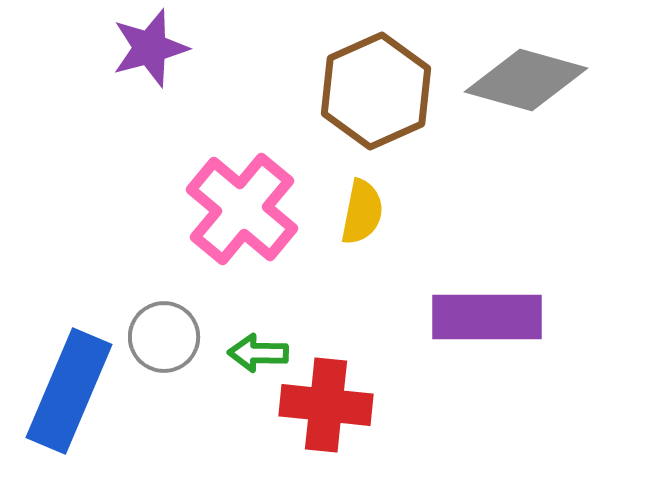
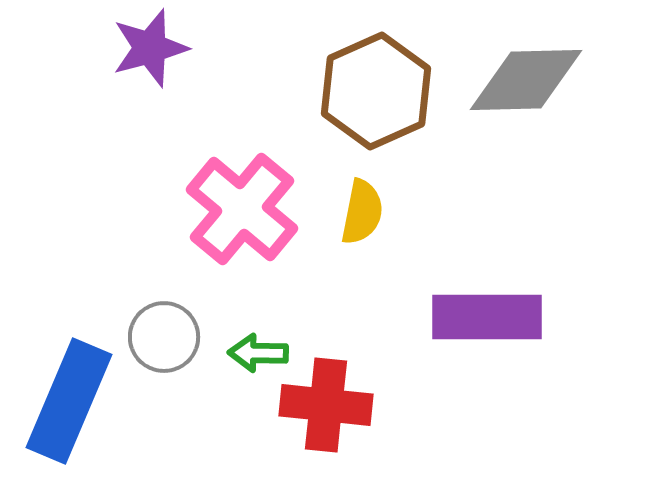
gray diamond: rotated 17 degrees counterclockwise
blue rectangle: moved 10 px down
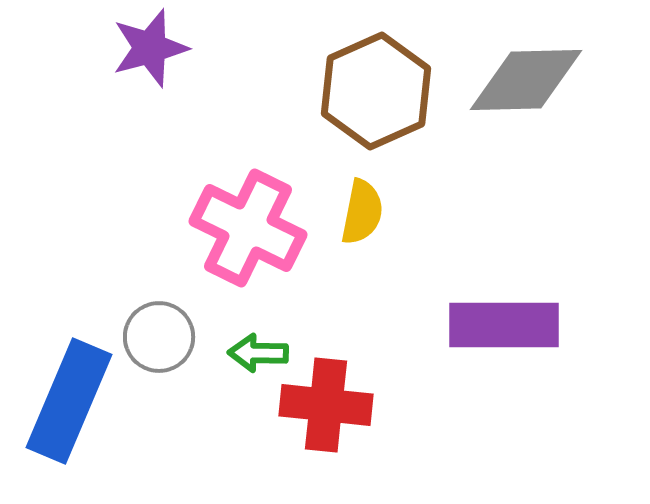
pink cross: moved 6 px right, 19 px down; rotated 14 degrees counterclockwise
purple rectangle: moved 17 px right, 8 px down
gray circle: moved 5 px left
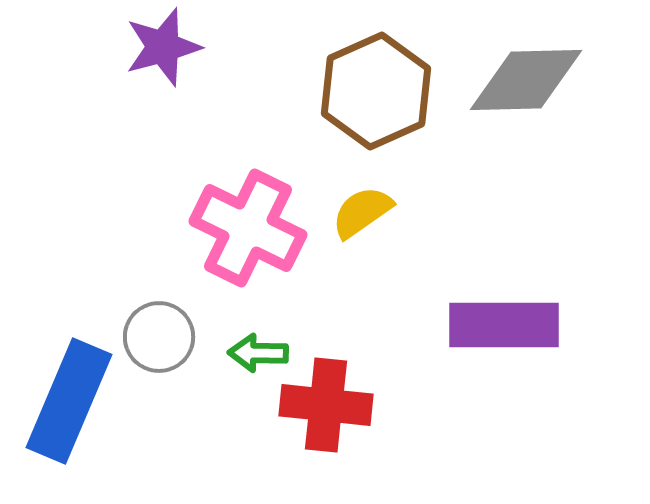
purple star: moved 13 px right, 1 px up
yellow semicircle: rotated 136 degrees counterclockwise
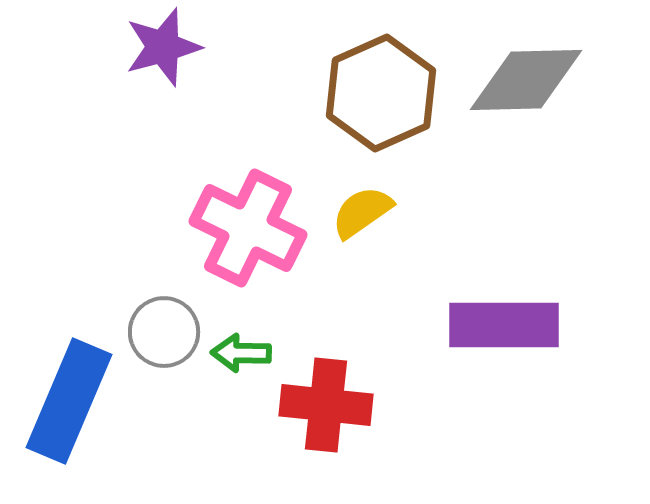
brown hexagon: moved 5 px right, 2 px down
gray circle: moved 5 px right, 5 px up
green arrow: moved 17 px left
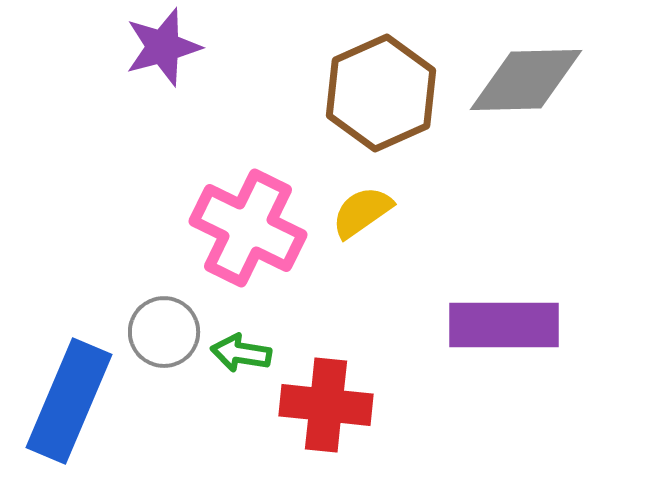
green arrow: rotated 8 degrees clockwise
